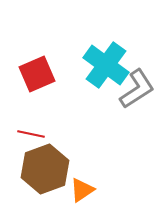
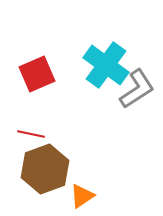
orange triangle: moved 6 px down
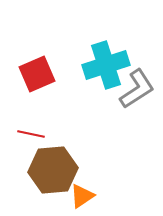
cyan cross: rotated 36 degrees clockwise
brown hexagon: moved 8 px right, 1 px down; rotated 15 degrees clockwise
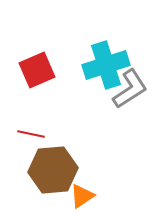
red square: moved 4 px up
gray L-shape: moved 7 px left
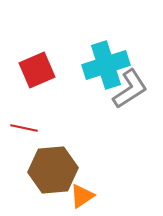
red line: moved 7 px left, 6 px up
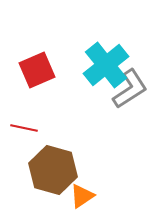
cyan cross: rotated 21 degrees counterclockwise
brown hexagon: rotated 21 degrees clockwise
